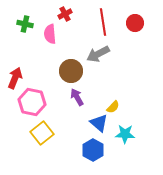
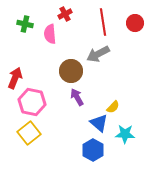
yellow square: moved 13 px left
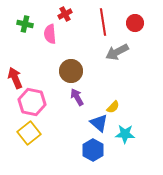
gray arrow: moved 19 px right, 2 px up
red arrow: rotated 45 degrees counterclockwise
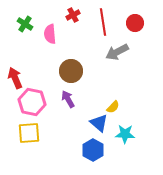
red cross: moved 8 px right, 1 px down
green cross: rotated 21 degrees clockwise
purple arrow: moved 9 px left, 2 px down
yellow square: rotated 35 degrees clockwise
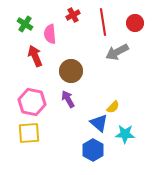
red arrow: moved 20 px right, 22 px up
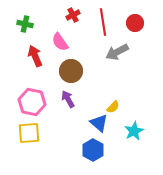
green cross: rotated 21 degrees counterclockwise
pink semicircle: moved 10 px right, 8 px down; rotated 30 degrees counterclockwise
cyan star: moved 9 px right, 3 px up; rotated 30 degrees counterclockwise
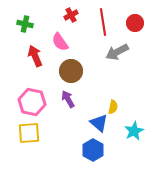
red cross: moved 2 px left
yellow semicircle: rotated 32 degrees counterclockwise
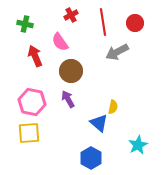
cyan star: moved 4 px right, 14 px down
blue hexagon: moved 2 px left, 8 px down
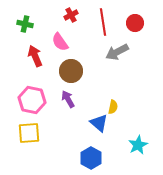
pink hexagon: moved 2 px up
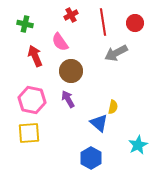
gray arrow: moved 1 px left, 1 px down
